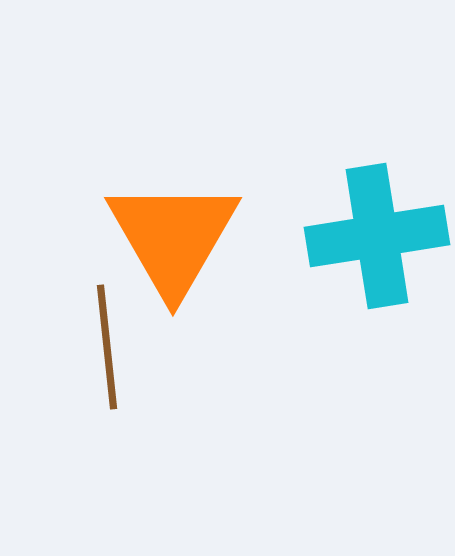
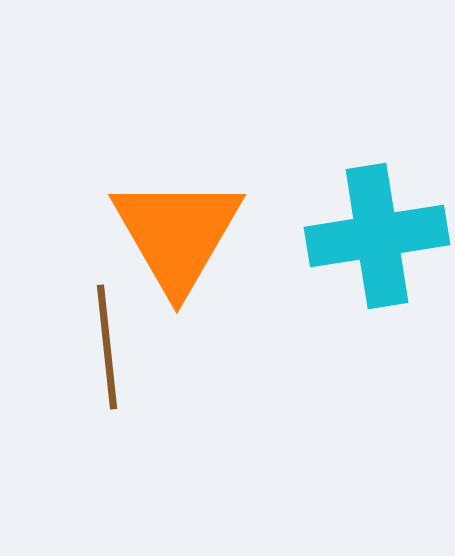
orange triangle: moved 4 px right, 3 px up
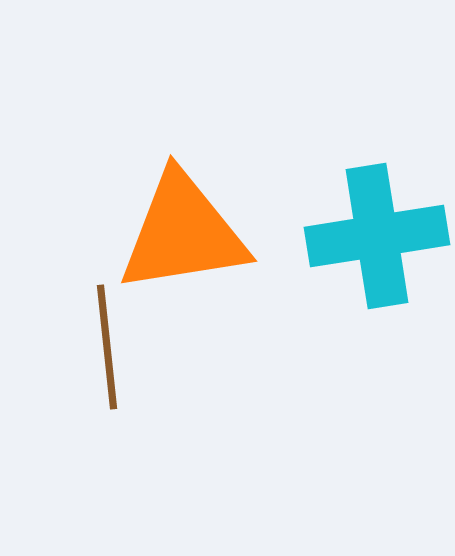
orange triangle: moved 6 px right, 1 px up; rotated 51 degrees clockwise
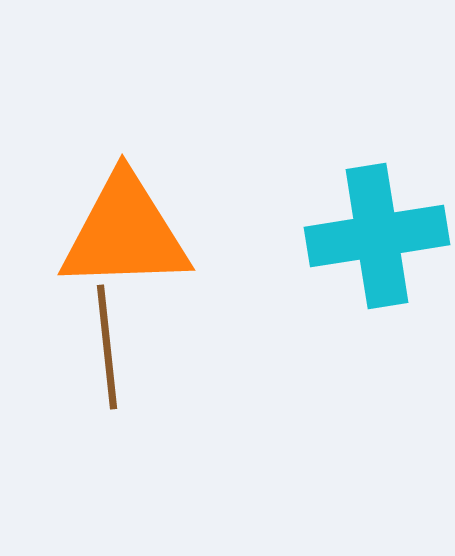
orange triangle: moved 58 px left; rotated 7 degrees clockwise
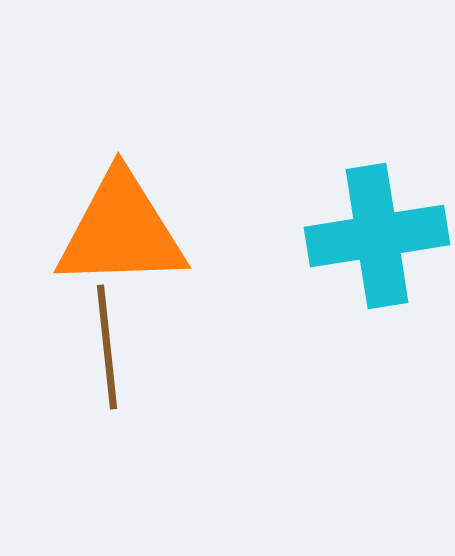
orange triangle: moved 4 px left, 2 px up
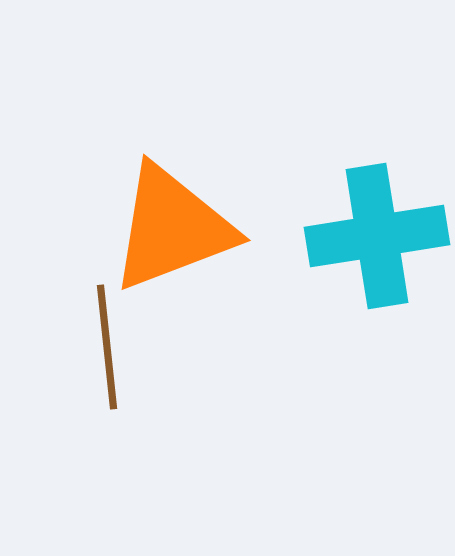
orange triangle: moved 51 px right, 3 px up; rotated 19 degrees counterclockwise
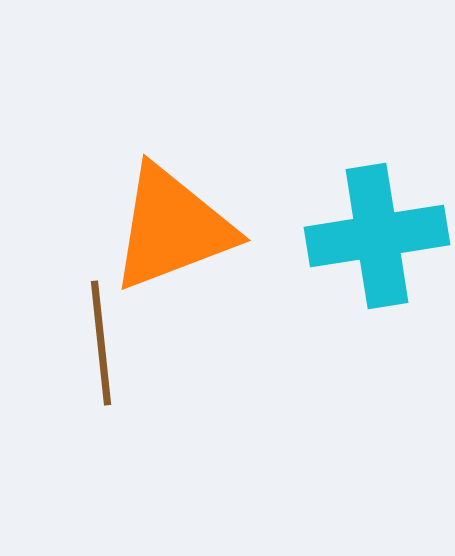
brown line: moved 6 px left, 4 px up
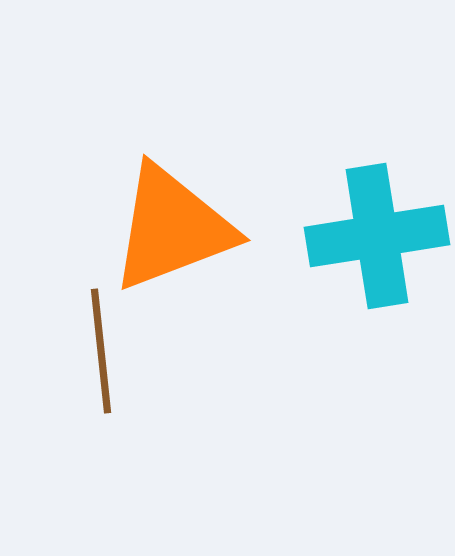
brown line: moved 8 px down
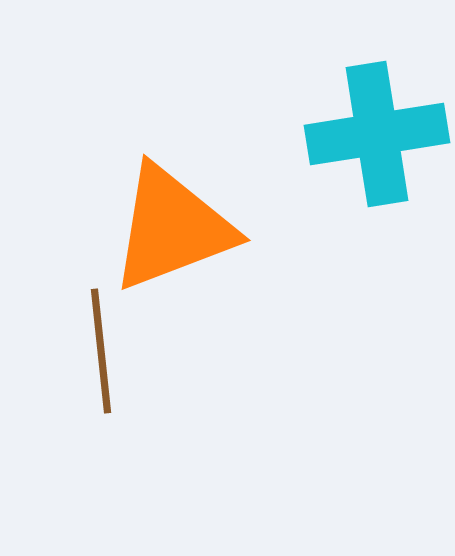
cyan cross: moved 102 px up
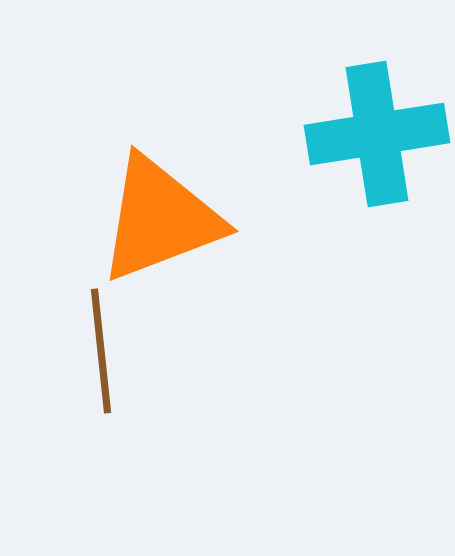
orange triangle: moved 12 px left, 9 px up
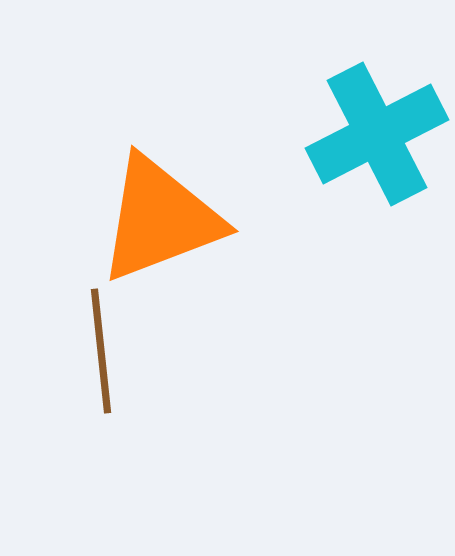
cyan cross: rotated 18 degrees counterclockwise
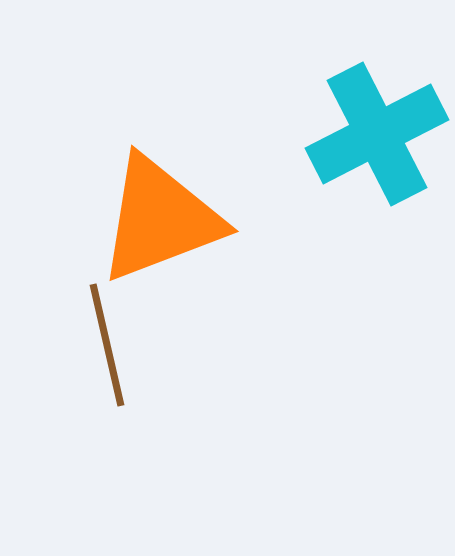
brown line: moved 6 px right, 6 px up; rotated 7 degrees counterclockwise
